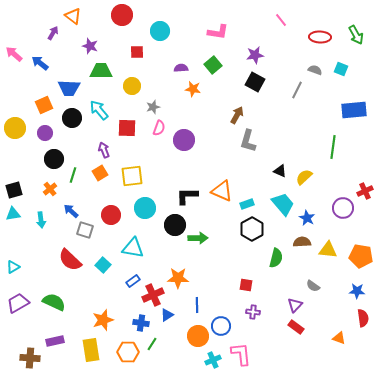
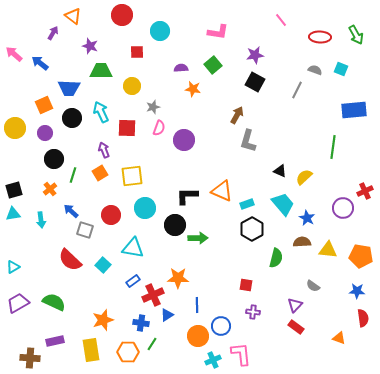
cyan arrow at (99, 110): moved 2 px right, 2 px down; rotated 15 degrees clockwise
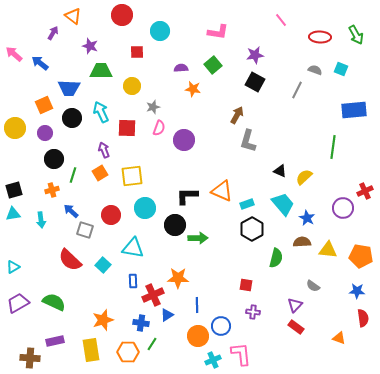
orange cross at (50, 189): moved 2 px right, 1 px down; rotated 24 degrees clockwise
blue rectangle at (133, 281): rotated 56 degrees counterclockwise
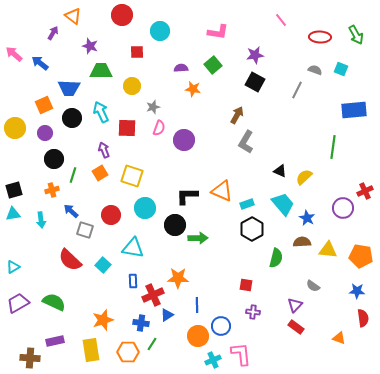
gray L-shape at (248, 141): moved 2 px left, 1 px down; rotated 15 degrees clockwise
yellow square at (132, 176): rotated 25 degrees clockwise
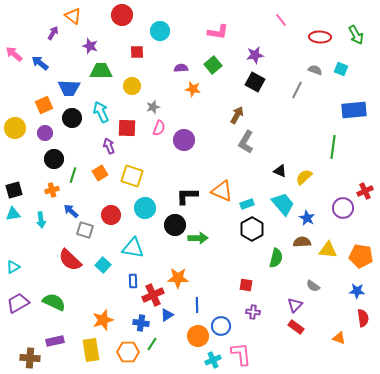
purple arrow at (104, 150): moved 5 px right, 4 px up
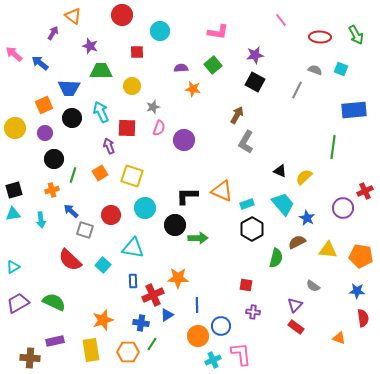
brown semicircle at (302, 242): moved 5 px left; rotated 24 degrees counterclockwise
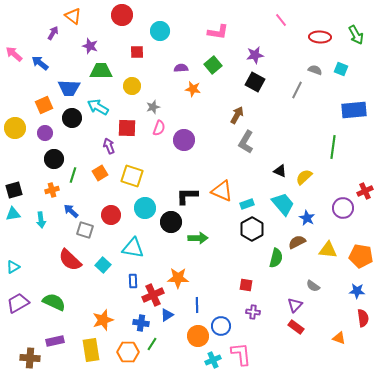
cyan arrow at (101, 112): moved 3 px left, 5 px up; rotated 35 degrees counterclockwise
black circle at (175, 225): moved 4 px left, 3 px up
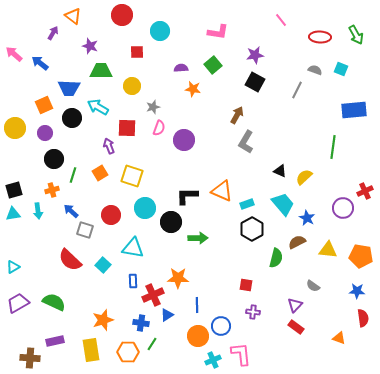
cyan arrow at (41, 220): moved 3 px left, 9 px up
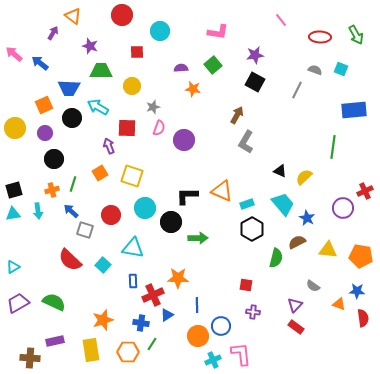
green line at (73, 175): moved 9 px down
orange triangle at (339, 338): moved 34 px up
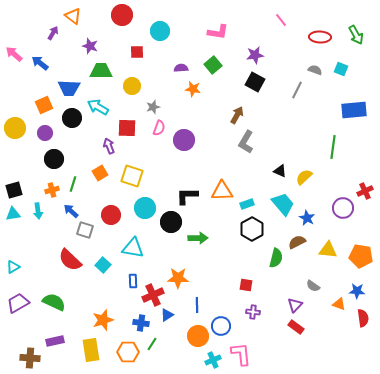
orange triangle at (222, 191): rotated 25 degrees counterclockwise
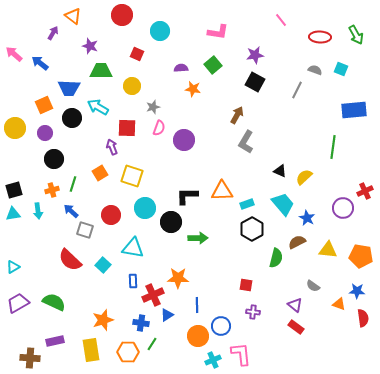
red square at (137, 52): moved 2 px down; rotated 24 degrees clockwise
purple arrow at (109, 146): moved 3 px right, 1 px down
purple triangle at (295, 305): rotated 35 degrees counterclockwise
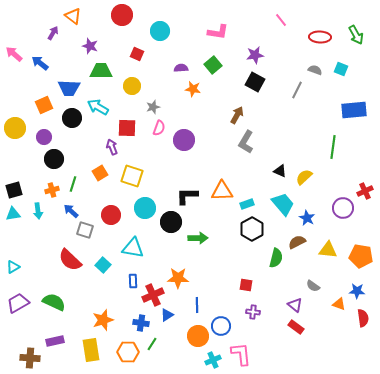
purple circle at (45, 133): moved 1 px left, 4 px down
